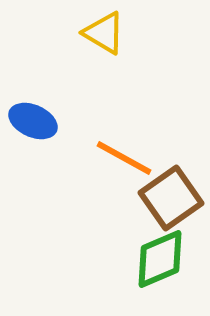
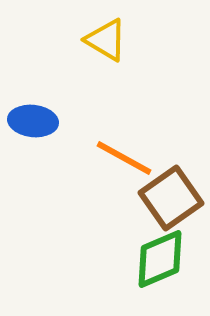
yellow triangle: moved 2 px right, 7 px down
blue ellipse: rotated 18 degrees counterclockwise
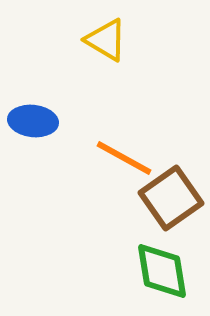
green diamond: moved 2 px right, 12 px down; rotated 76 degrees counterclockwise
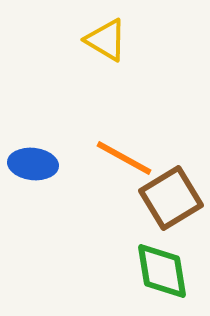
blue ellipse: moved 43 px down
brown square: rotated 4 degrees clockwise
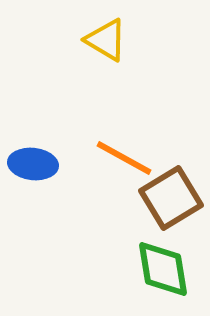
green diamond: moved 1 px right, 2 px up
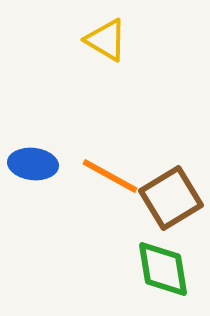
orange line: moved 14 px left, 18 px down
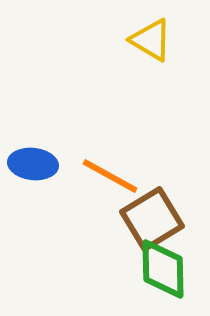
yellow triangle: moved 45 px right
brown square: moved 19 px left, 21 px down
green diamond: rotated 8 degrees clockwise
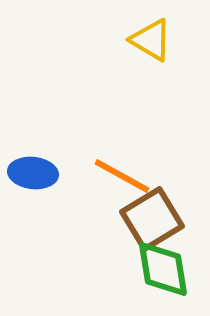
blue ellipse: moved 9 px down
orange line: moved 12 px right
green diamond: rotated 8 degrees counterclockwise
